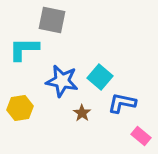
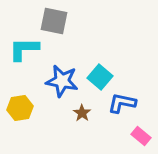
gray square: moved 2 px right, 1 px down
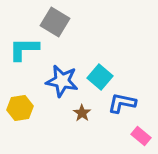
gray square: moved 1 px right, 1 px down; rotated 20 degrees clockwise
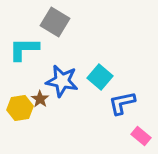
blue L-shape: rotated 24 degrees counterclockwise
brown star: moved 42 px left, 14 px up
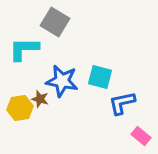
cyan square: rotated 25 degrees counterclockwise
brown star: rotated 18 degrees counterclockwise
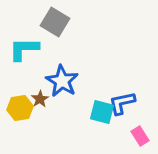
cyan square: moved 2 px right, 35 px down
blue star: rotated 20 degrees clockwise
brown star: rotated 24 degrees clockwise
pink rectangle: moved 1 px left; rotated 18 degrees clockwise
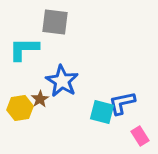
gray square: rotated 24 degrees counterclockwise
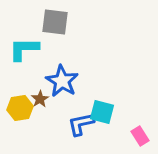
blue L-shape: moved 41 px left, 21 px down
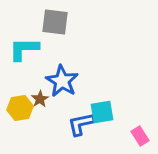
cyan square: rotated 25 degrees counterclockwise
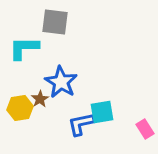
cyan L-shape: moved 1 px up
blue star: moved 1 px left, 1 px down
pink rectangle: moved 5 px right, 7 px up
